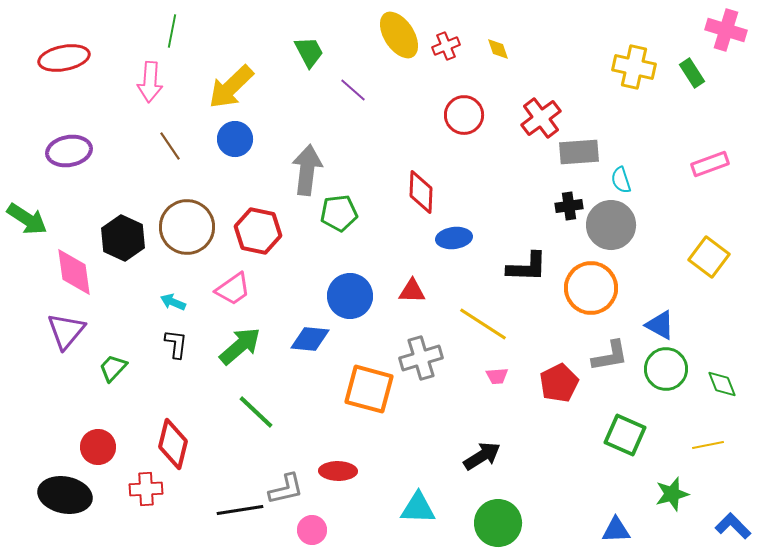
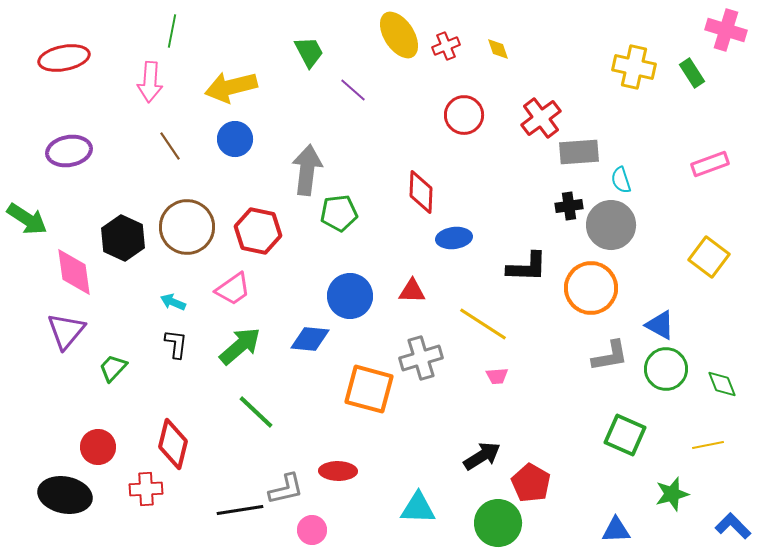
yellow arrow at (231, 87): rotated 30 degrees clockwise
red pentagon at (559, 383): moved 28 px left, 100 px down; rotated 15 degrees counterclockwise
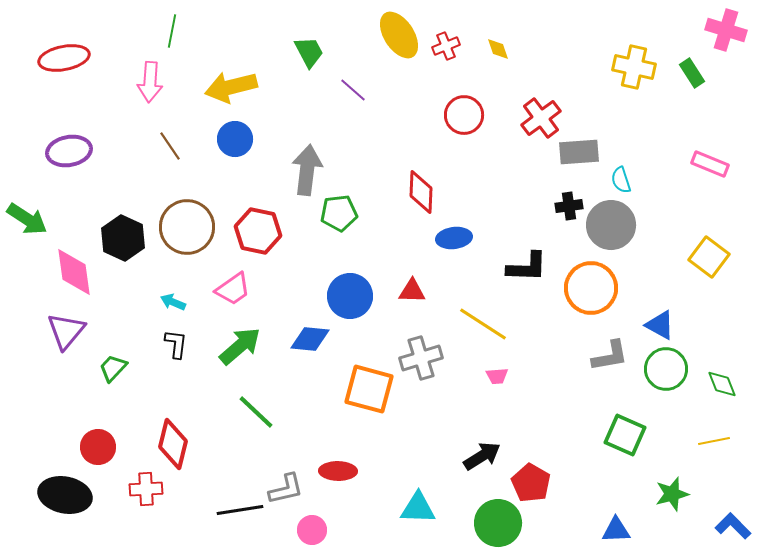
pink rectangle at (710, 164): rotated 42 degrees clockwise
yellow line at (708, 445): moved 6 px right, 4 px up
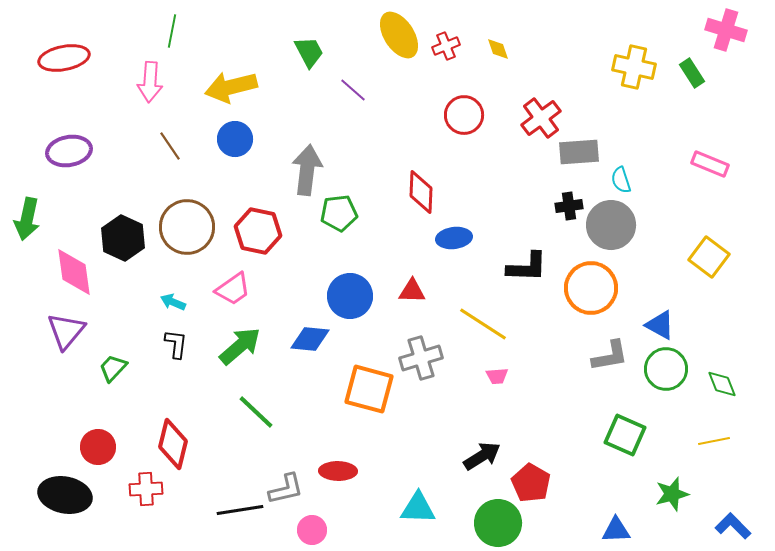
green arrow at (27, 219): rotated 69 degrees clockwise
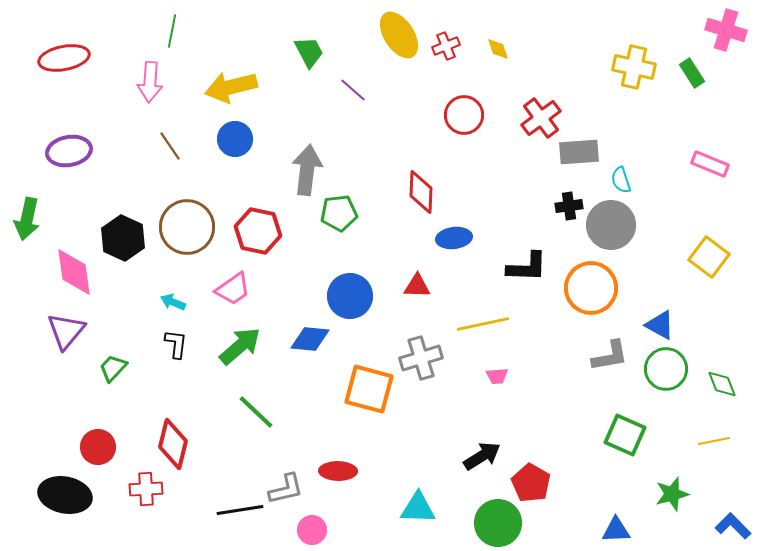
red triangle at (412, 291): moved 5 px right, 5 px up
yellow line at (483, 324): rotated 45 degrees counterclockwise
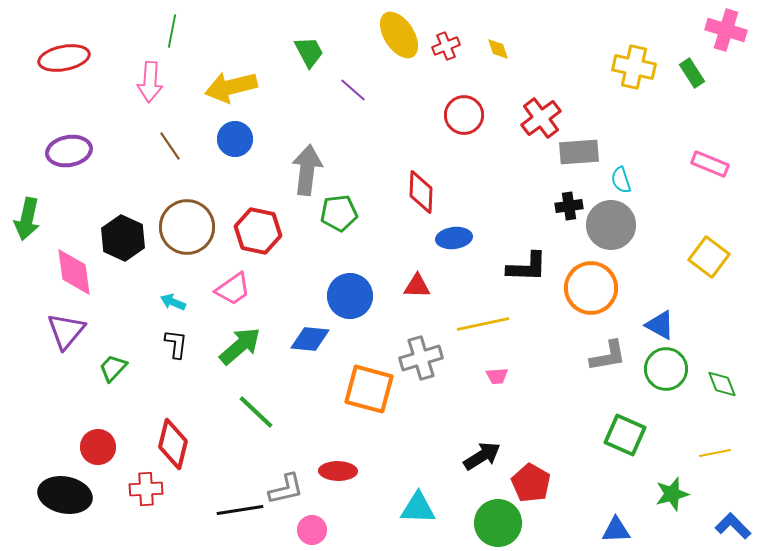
gray L-shape at (610, 356): moved 2 px left
yellow line at (714, 441): moved 1 px right, 12 px down
